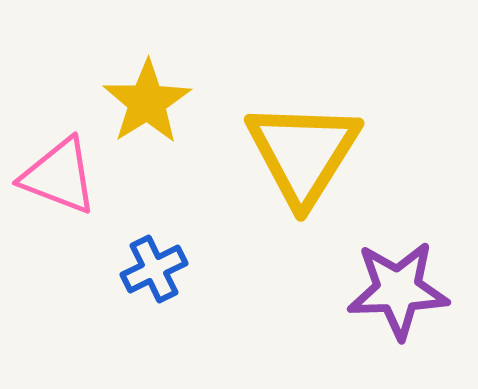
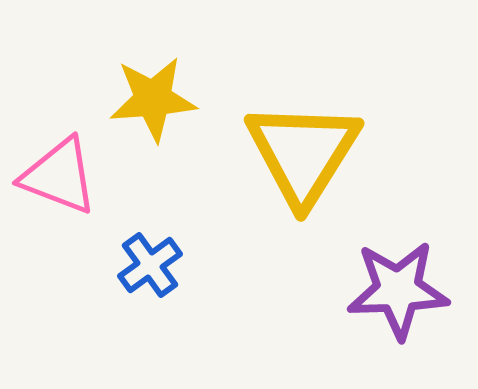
yellow star: moved 6 px right, 3 px up; rotated 28 degrees clockwise
blue cross: moved 4 px left, 4 px up; rotated 10 degrees counterclockwise
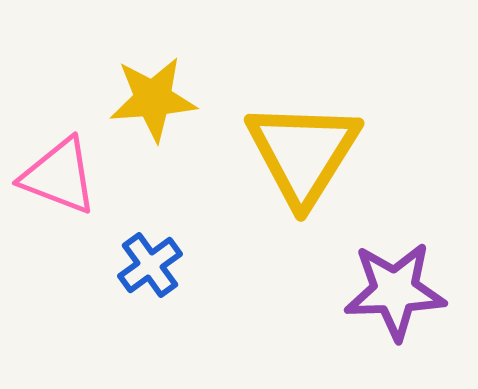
purple star: moved 3 px left, 1 px down
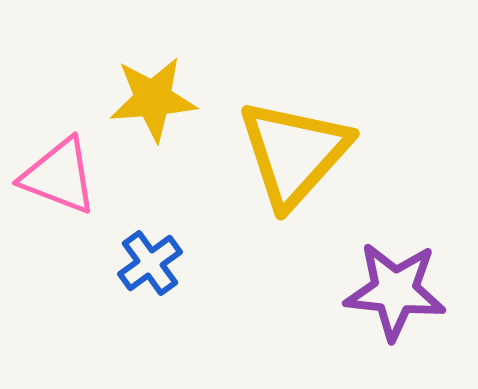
yellow triangle: moved 9 px left; rotated 10 degrees clockwise
blue cross: moved 2 px up
purple star: rotated 8 degrees clockwise
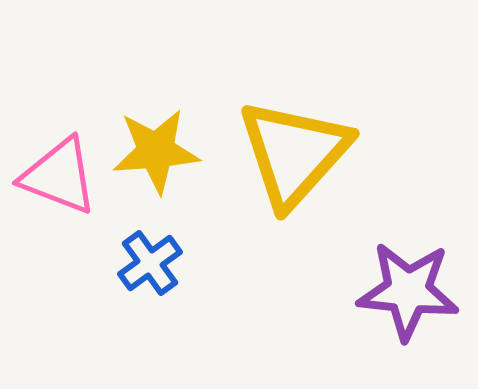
yellow star: moved 3 px right, 52 px down
purple star: moved 13 px right
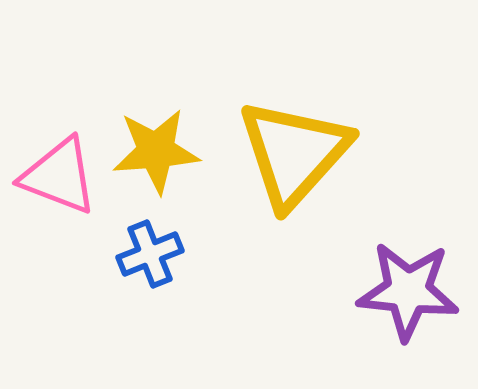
blue cross: moved 9 px up; rotated 14 degrees clockwise
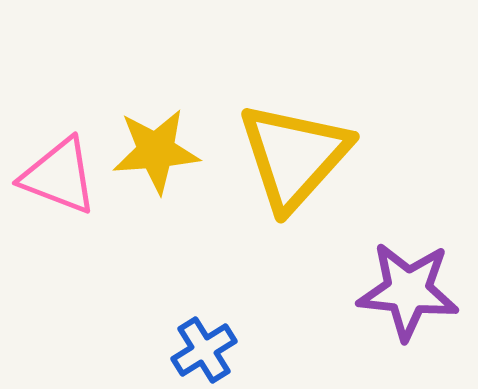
yellow triangle: moved 3 px down
blue cross: moved 54 px right, 96 px down; rotated 10 degrees counterclockwise
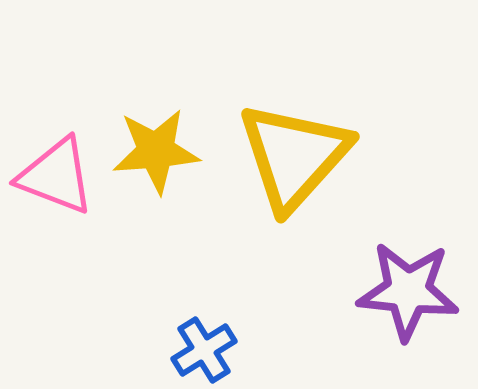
pink triangle: moved 3 px left
